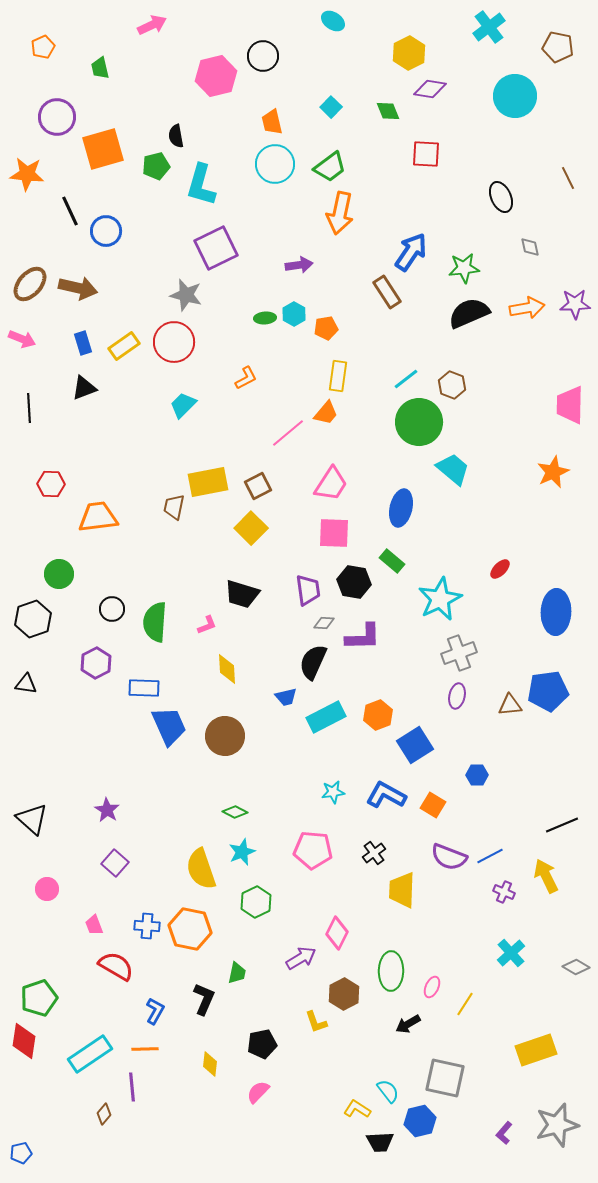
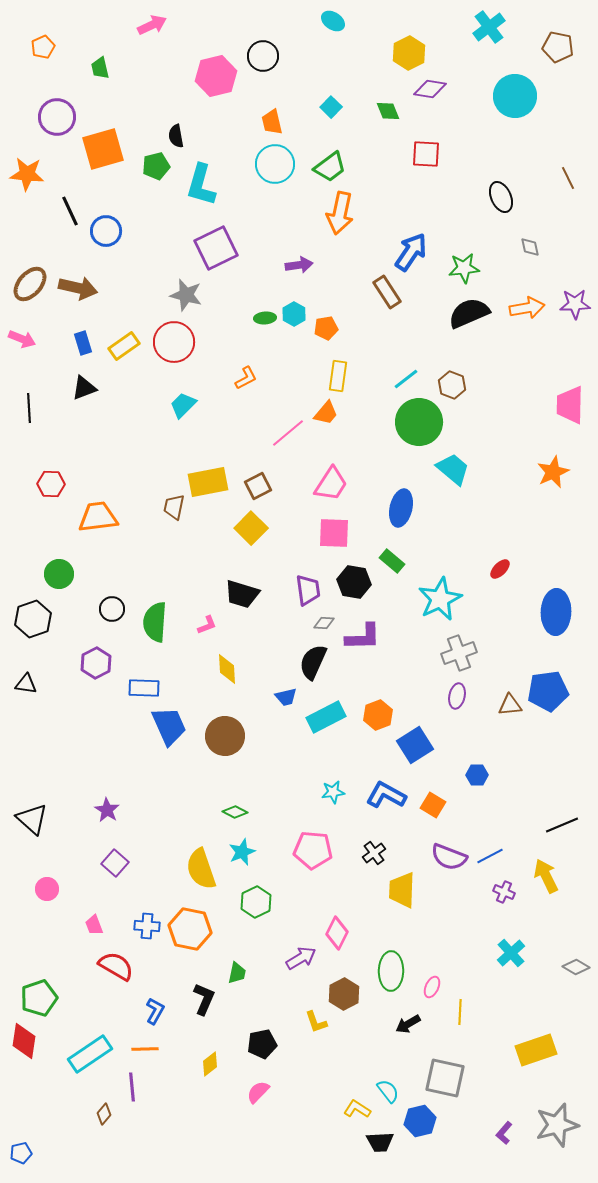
yellow line at (465, 1004): moved 5 px left, 8 px down; rotated 30 degrees counterclockwise
yellow diamond at (210, 1064): rotated 45 degrees clockwise
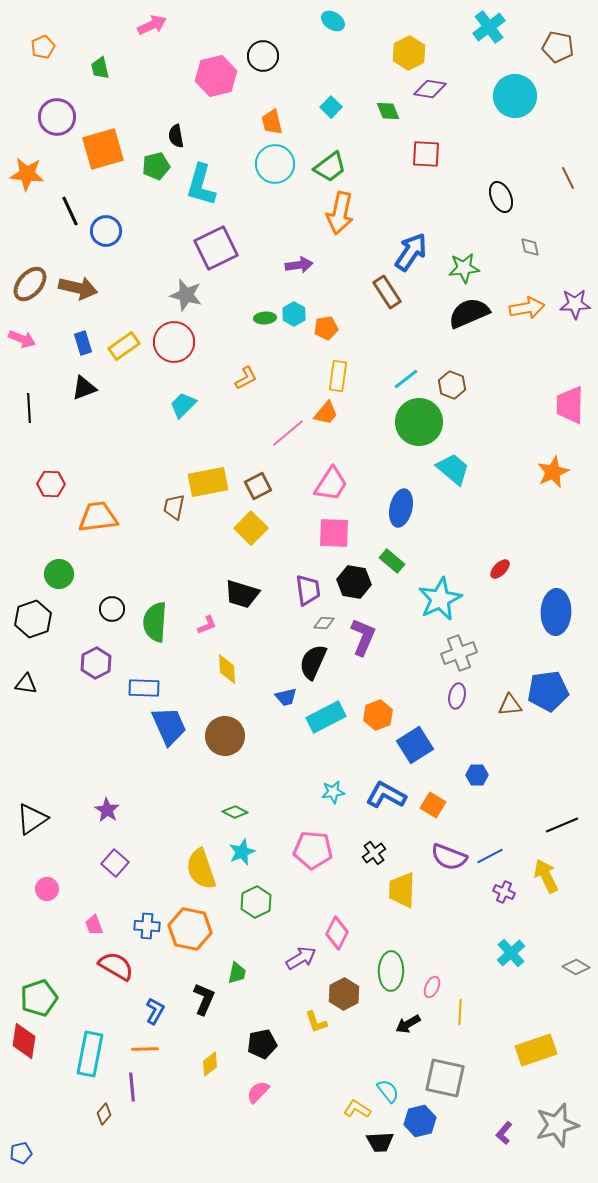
purple L-shape at (363, 637): rotated 66 degrees counterclockwise
black triangle at (32, 819): rotated 44 degrees clockwise
cyan rectangle at (90, 1054): rotated 45 degrees counterclockwise
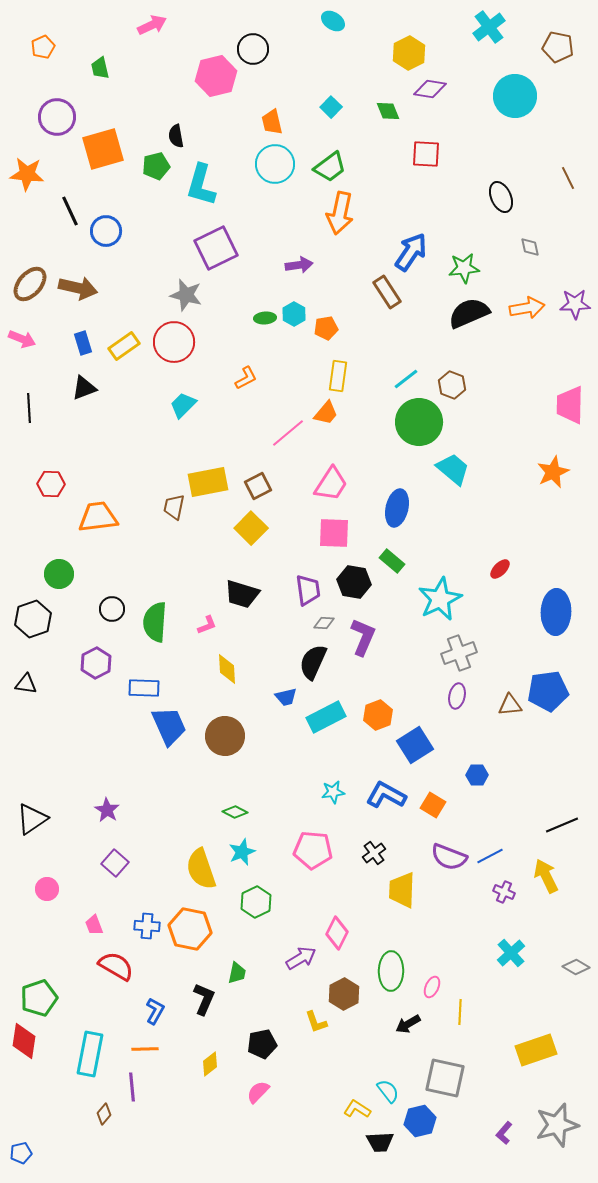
black circle at (263, 56): moved 10 px left, 7 px up
blue ellipse at (401, 508): moved 4 px left
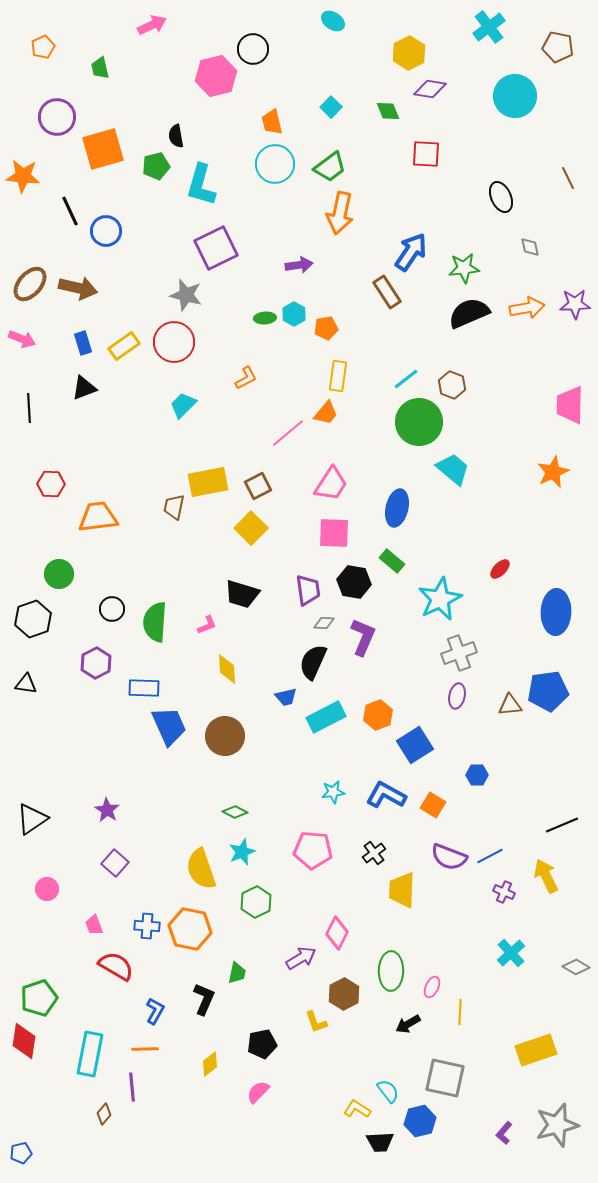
orange star at (27, 174): moved 4 px left, 2 px down
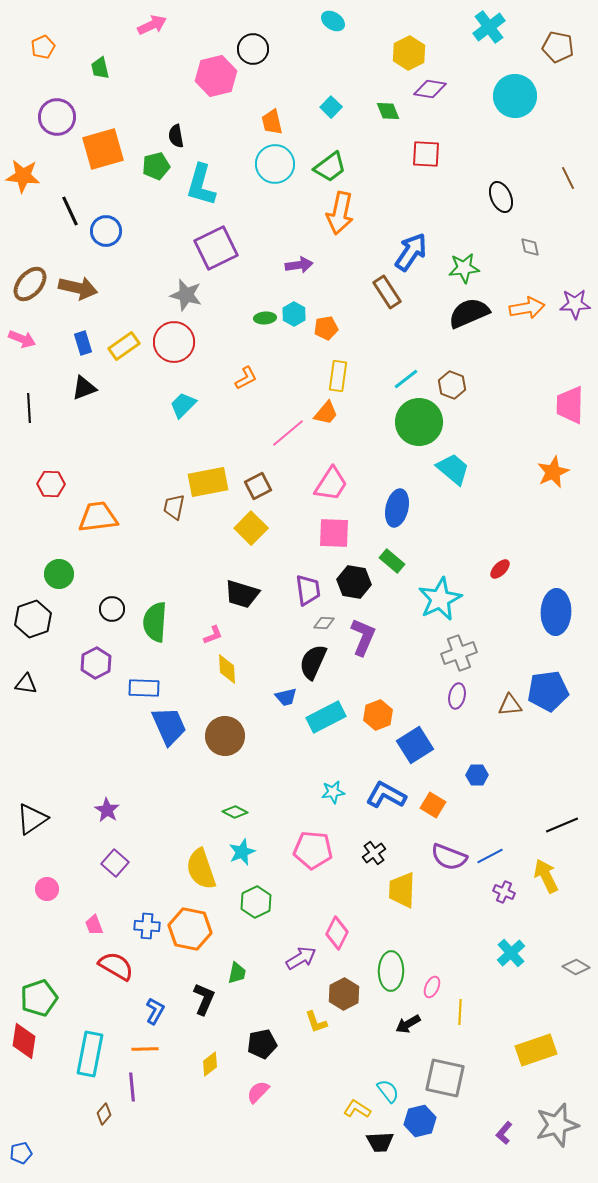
pink L-shape at (207, 625): moved 6 px right, 10 px down
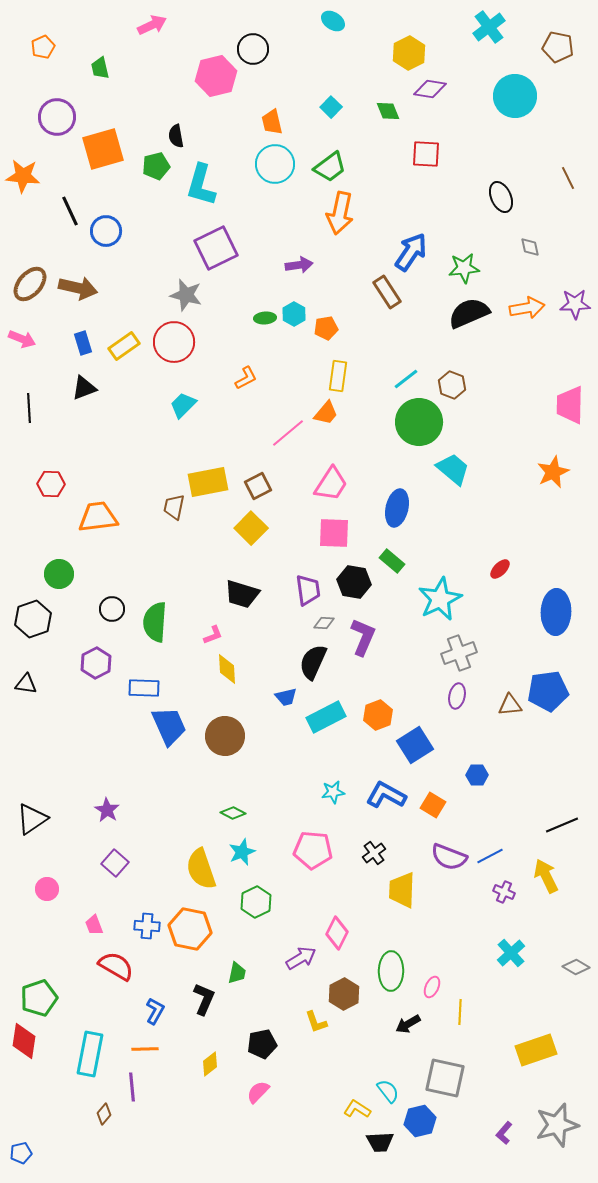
green diamond at (235, 812): moved 2 px left, 1 px down
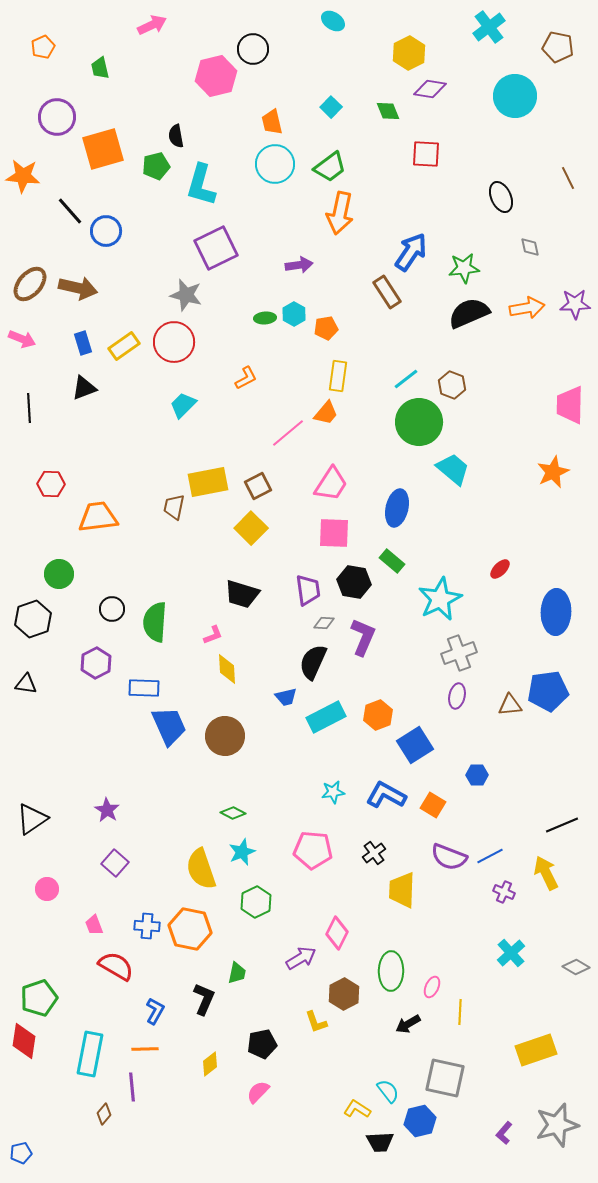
black line at (70, 211): rotated 16 degrees counterclockwise
yellow arrow at (546, 876): moved 3 px up
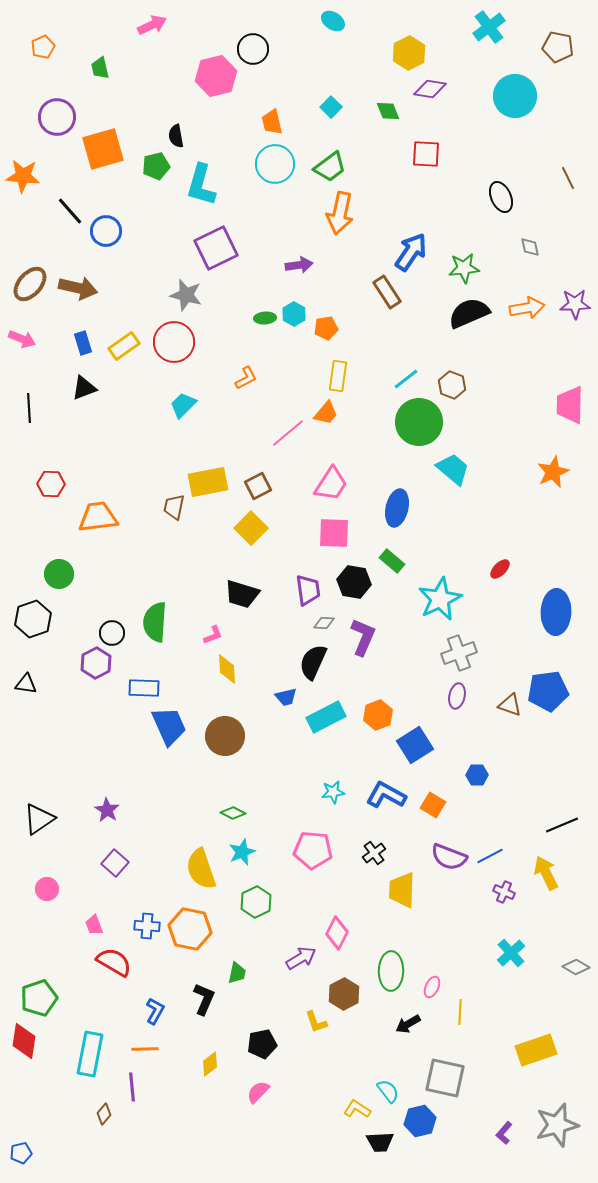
black circle at (112, 609): moved 24 px down
brown triangle at (510, 705): rotated 25 degrees clockwise
black triangle at (32, 819): moved 7 px right
red semicircle at (116, 966): moved 2 px left, 4 px up
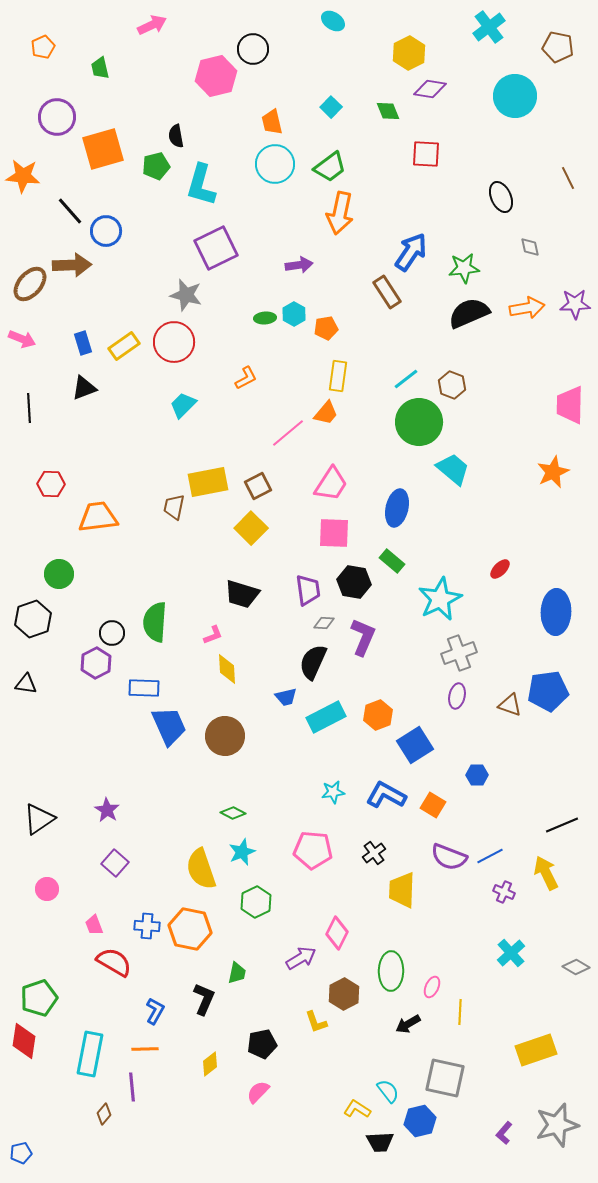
brown arrow at (78, 288): moved 6 px left, 23 px up; rotated 15 degrees counterclockwise
